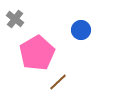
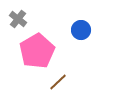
gray cross: moved 3 px right
pink pentagon: moved 2 px up
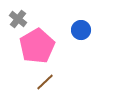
pink pentagon: moved 5 px up
brown line: moved 13 px left
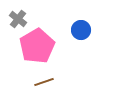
brown line: moved 1 px left; rotated 24 degrees clockwise
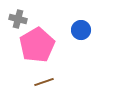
gray cross: rotated 24 degrees counterclockwise
pink pentagon: moved 1 px up
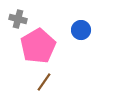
pink pentagon: moved 1 px right, 1 px down
brown line: rotated 36 degrees counterclockwise
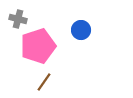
pink pentagon: rotated 12 degrees clockwise
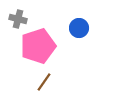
blue circle: moved 2 px left, 2 px up
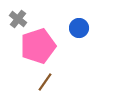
gray cross: rotated 24 degrees clockwise
brown line: moved 1 px right
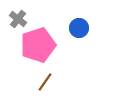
pink pentagon: moved 1 px up
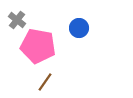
gray cross: moved 1 px left, 1 px down
pink pentagon: moved 1 px down; rotated 28 degrees clockwise
